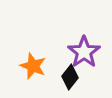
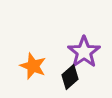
black diamond: rotated 10 degrees clockwise
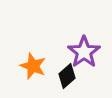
black diamond: moved 3 px left, 1 px up
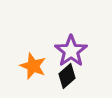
purple star: moved 13 px left, 1 px up
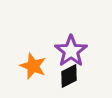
black diamond: moved 2 px right; rotated 15 degrees clockwise
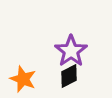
orange star: moved 10 px left, 13 px down
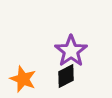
black diamond: moved 3 px left
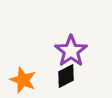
orange star: moved 1 px down
